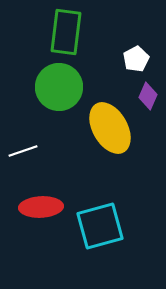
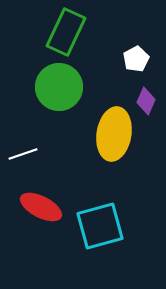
green rectangle: rotated 18 degrees clockwise
purple diamond: moved 2 px left, 5 px down
yellow ellipse: moved 4 px right, 6 px down; rotated 39 degrees clockwise
white line: moved 3 px down
red ellipse: rotated 30 degrees clockwise
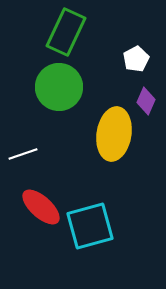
red ellipse: rotated 15 degrees clockwise
cyan square: moved 10 px left
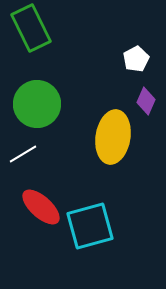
green rectangle: moved 35 px left, 4 px up; rotated 51 degrees counterclockwise
green circle: moved 22 px left, 17 px down
yellow ellipse: moved 1 px left, 3 px down
white line: rotated 12 degrees counterclockwise
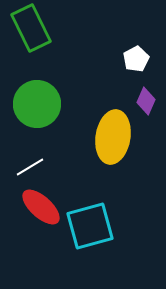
white line: moved 7 px right, 13 px down
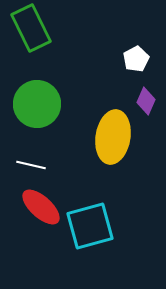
white line: moved 1 px right, 2 px up; rotated 44 degrees clockwise
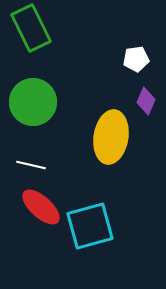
white pentagon: rotated 20 degrees clockwise
green circle: moved 4 px left, 2 px up
yellow ellipse: moved 2 px left
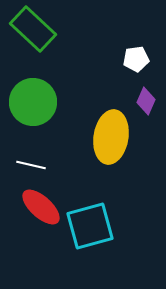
green rectangle: moved 2 px right, 1 px down; rotated 21 degrees counterclockwise
